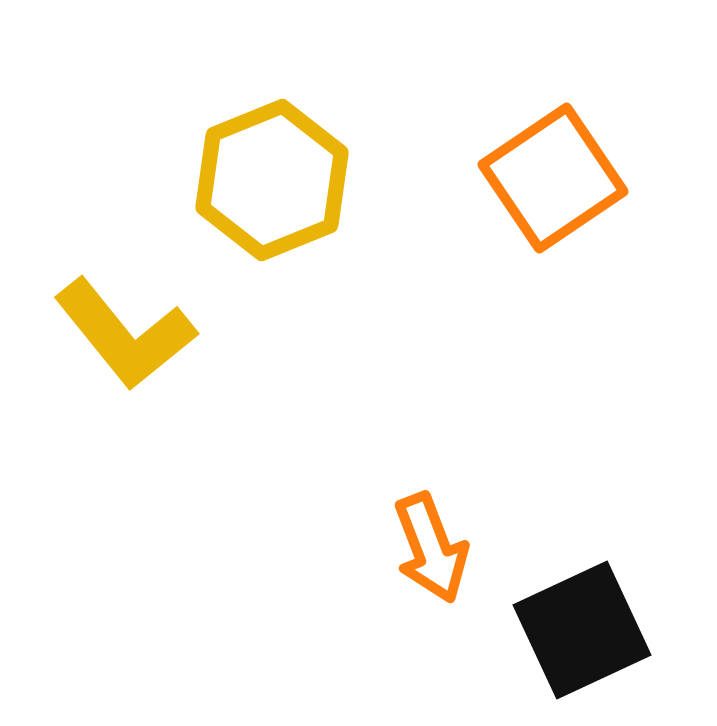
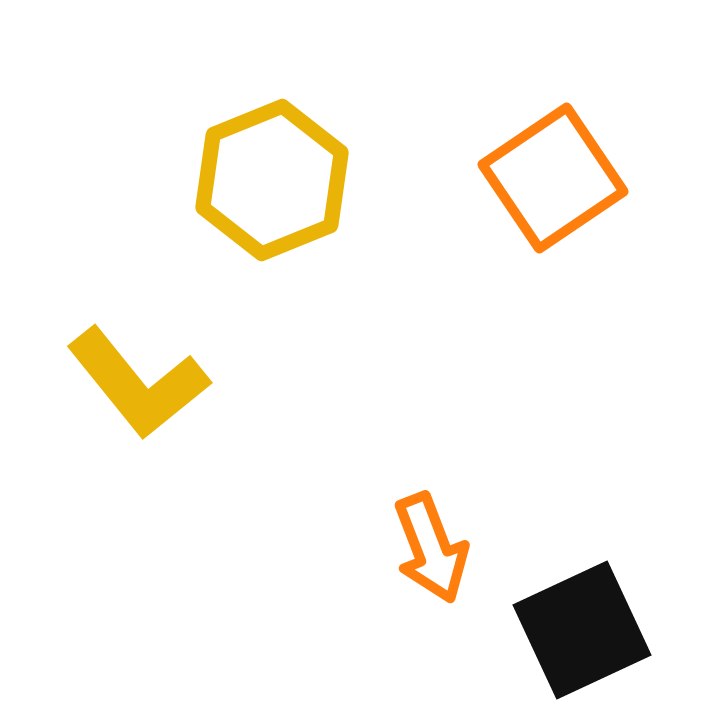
yellow L-shape: moved 13 px right, 49 px down
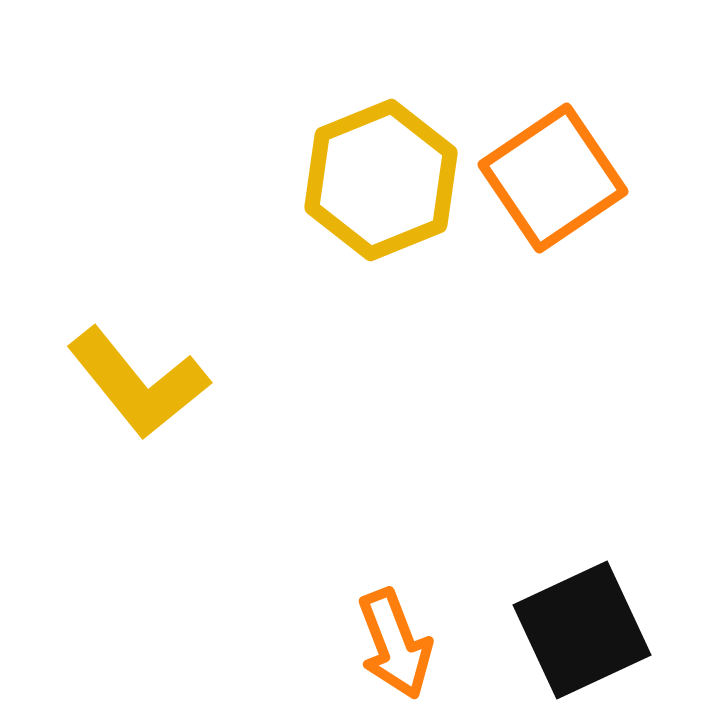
yellow hexagon: moved 109 px right
orange arrow: moved 36 px left, 96 px down
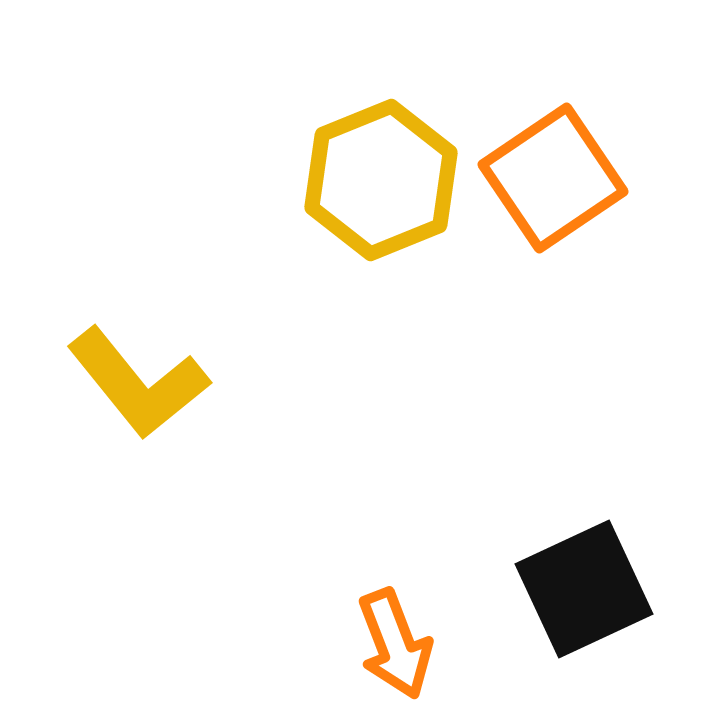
black square: moved 2 px right, 41 px up
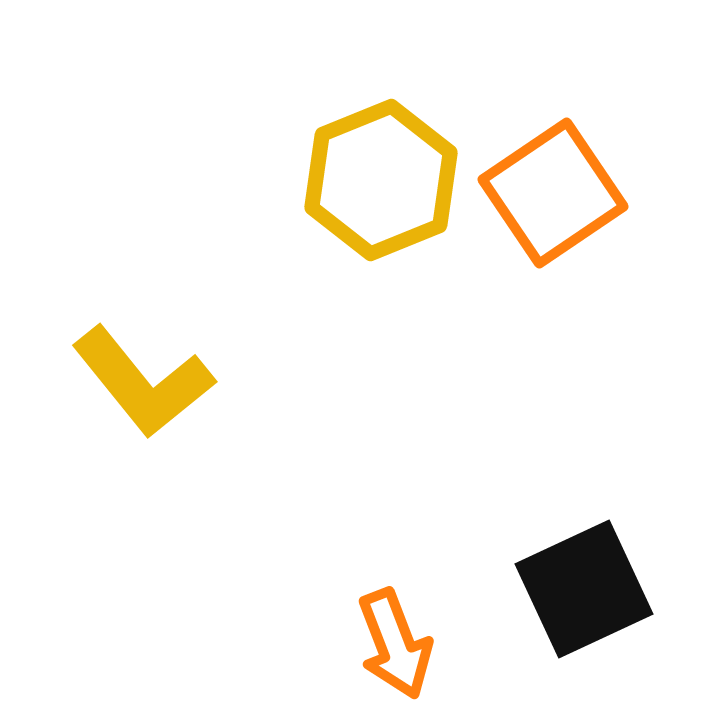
orange square: moved 15 px down
yellow L-shape: moved 5 px right, 1 px up
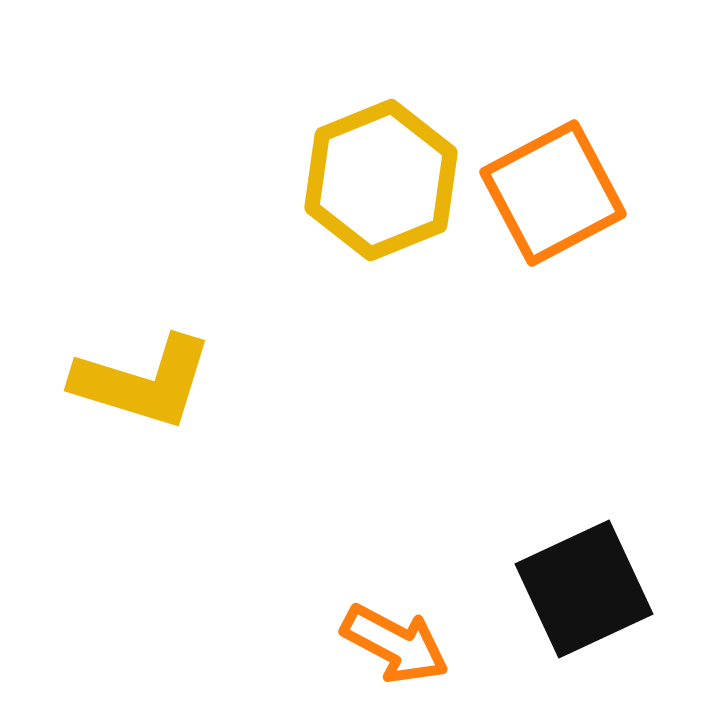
orange square: rotated 6 degrees clockwise
yellow L-shape: rotated 34 degrees counterclockwise
orange arrow: rotated 41 degrees counterclockwise
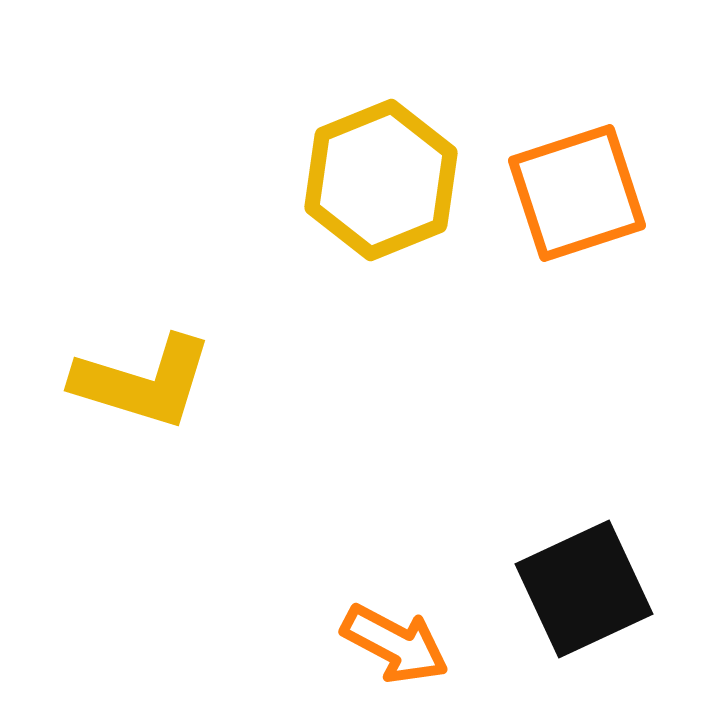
orange square: moved 24 px right; rotated 10 degrees clockwise
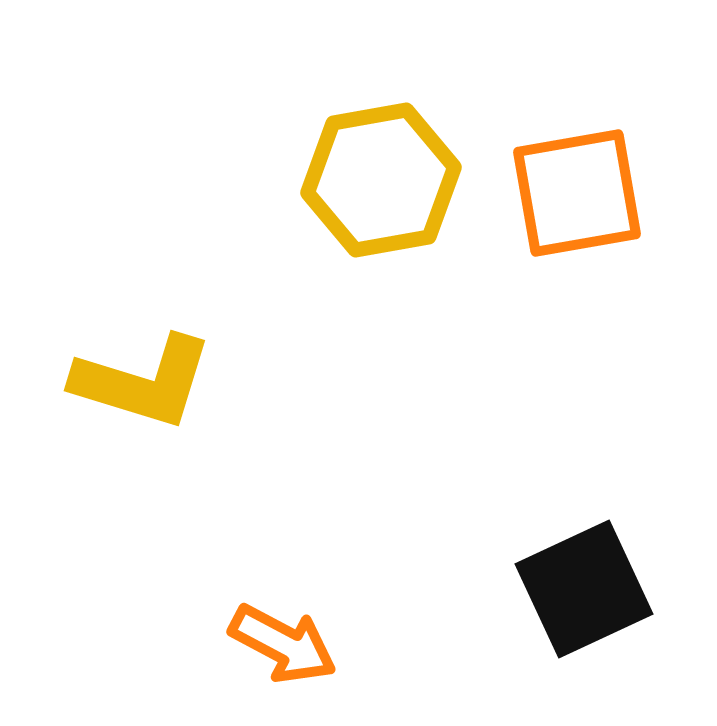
yellow hexagon: rotated 12 degrees clockwise
orange square: rotated 8 degrees clockwise
orange arrow: moved 112 px left
